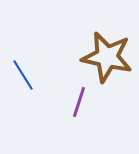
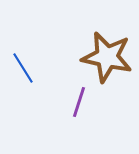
blue line: moved 7 px up
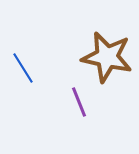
purple line: rotated 40 degrees counterclockwise
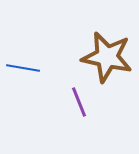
blue line: rotated 48 degrees counterclockwise
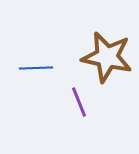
blue line: moved 13 px right; rotated 12 degrees counterclockwise
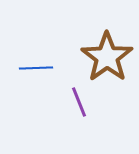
brown star: rotated 24 degrees clockwise
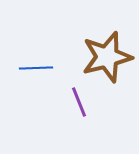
brown star: rotated 21 degrees clockwise
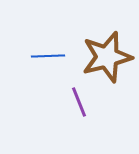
blue line: moved 12 px right, 12 px up
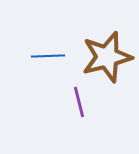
purple line: rotated 8 degrees clockwise
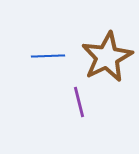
brown star: rotated 12 degrees counterclockwise
